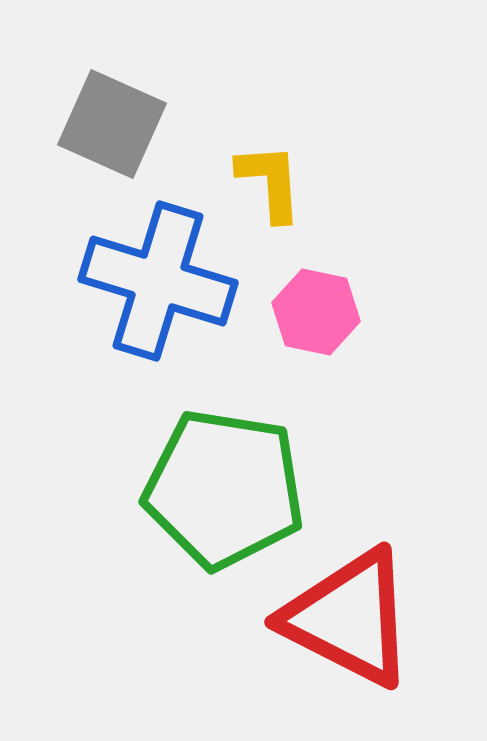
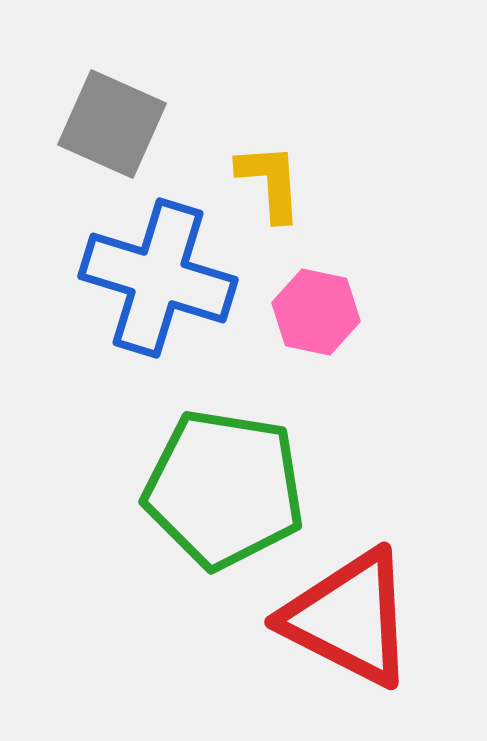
blue cross: moved 3 px up
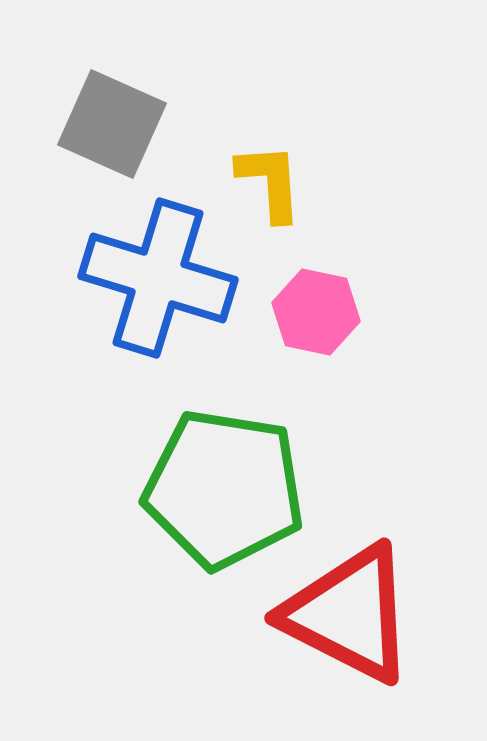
red triangle: moved 4 px up
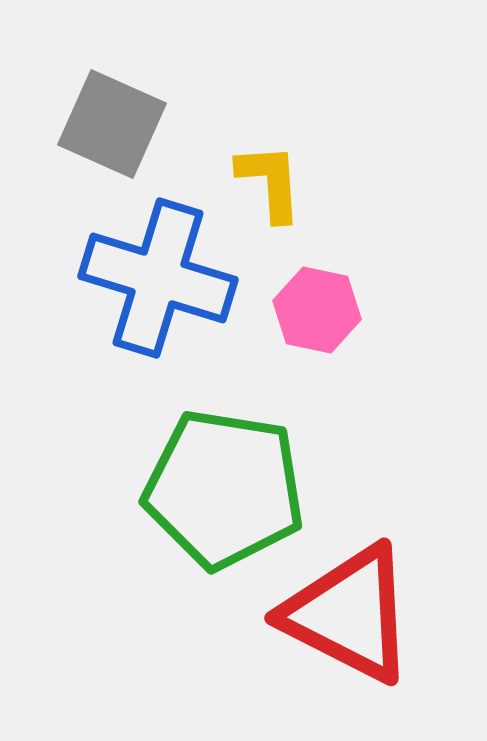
pink hexagon: moved 1 px right, 2 px up
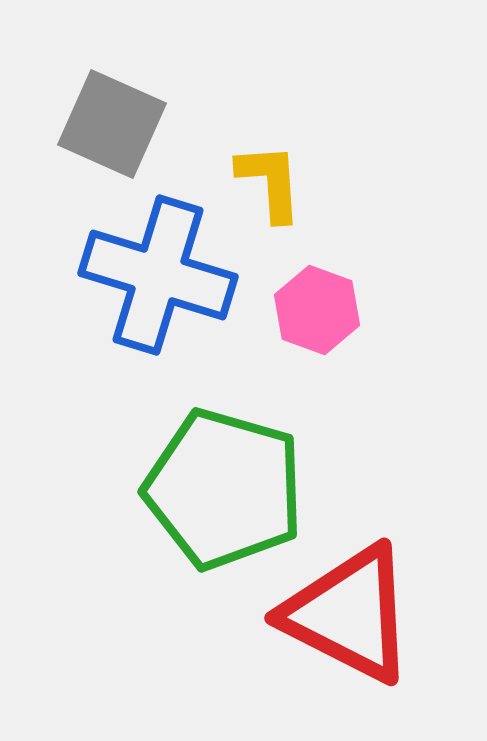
blue cross: moved 3 px up
pink hexagon: rotated 8 degrees clockwise
green pentagon: rotated 7 degrees clockwise
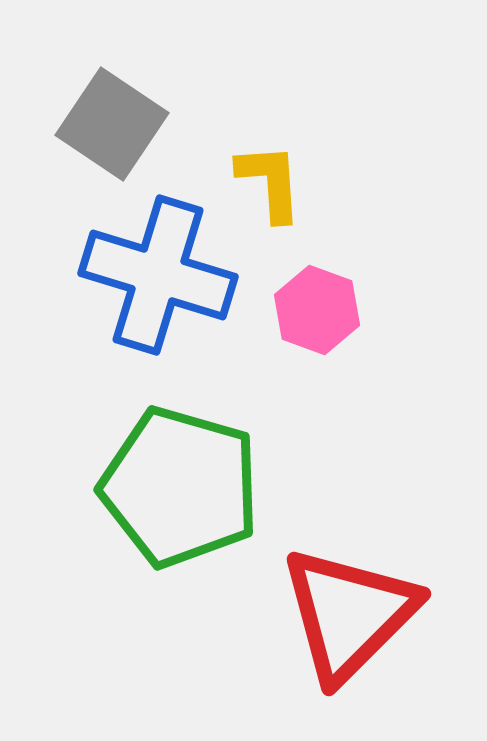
gray square: rotated 10 degrees clockwise
green pentagon: moved 44 px left, 2 px up
red triangle: rotated 48 degrees clockwise
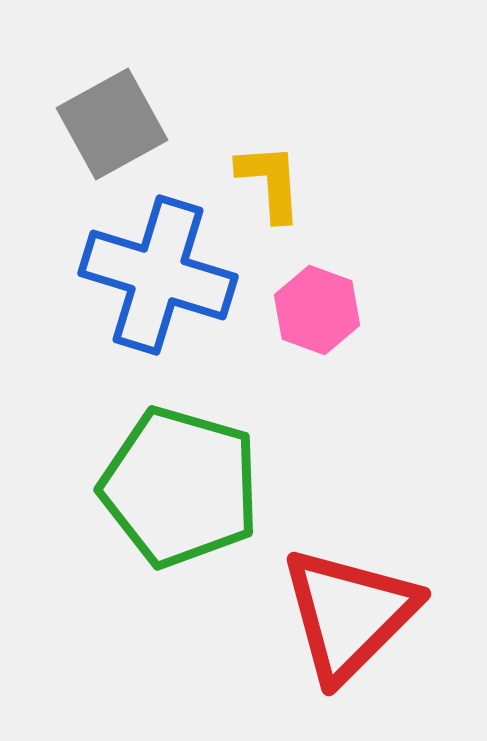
gray square: rotated 27 degrees clockwise
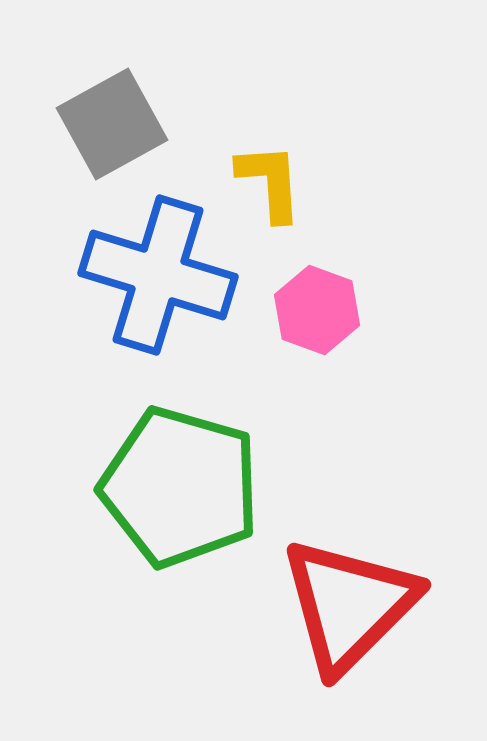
red triangle: moved 9 px up
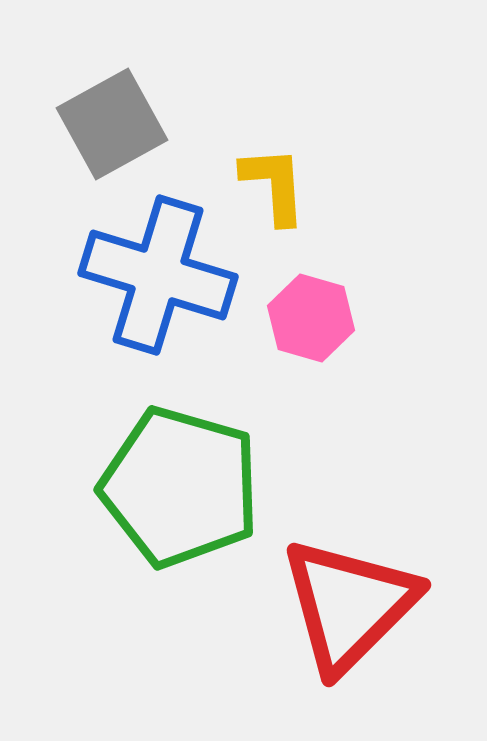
yellow L-shape: moved 4 px right, 3 px down
pink hexagon: moved 6 px left, 8 px down; rotated 4 degrees counterclockwise
